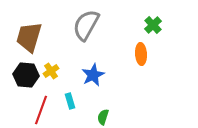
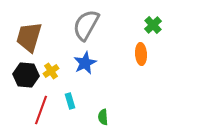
blue star: moved 8 px left, 12 px up
green semicircle: rotated 21 degrees counterclockwise
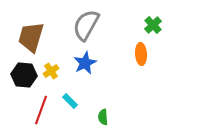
brown trapezoid: moved 2 px right
black hexagon: moved 2 px left
cyan rectangle: rotated 28 degrees counterclockwise
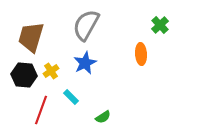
green cross: moved 7 px right
cyan rectangle: moved 1 px right, 4 px up
green semicircle: rotated 119 degrees counterclockwise
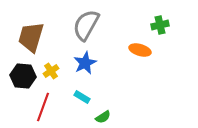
green cross: rotated 30 degrees clockwise
orange ellipse: moved 1 px left, 4 px up; rotated 70 degrees counterclockwise
black hexagon: moved 1 px left, 1 px down
cyan rectangle: moved 11 px right; rotated 14 degrees counterclockwise
red line: moved 2 px right, 3 px up
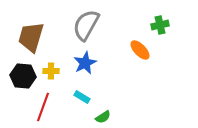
orange ellipse: rotated 30 degrees clockwise
yellow cross: rotated 35 degrees clockwise
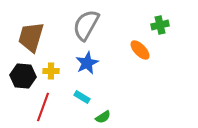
blue star: moved 2 px right
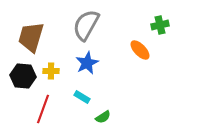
red line: moved 2 px down
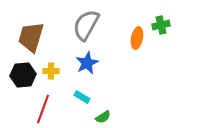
green cross: moved 1 px right
orange ellipse: moved 3 px left, 12 px up; rotated 55 degrees clockwise
black hexagon: moved 1 px up; rotated 10 degrees counterclockwise
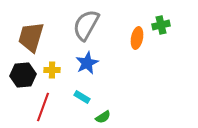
yellow cross: moved 1 px right, 1 px up
red line: moved 2 px up
